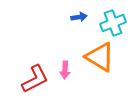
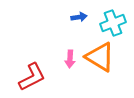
pink arrow: moved 5 px right, 11 px up
red L-shape: moved 3 px left, 2 px up
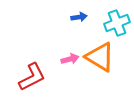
cyan cross: moved 4 px right
pink arrow: rotated 108 degrees counterclockwise
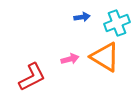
blue arrow: moved 3 px right
orange triangle: moved 5 px right
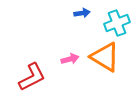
blue arrow: moved 4 px up
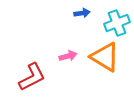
pink arrow: moved 2 px left, 3 px up
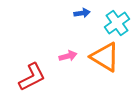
cyan cross: rotated 15 degrees counterclockwise
